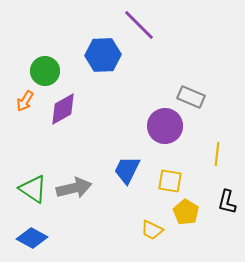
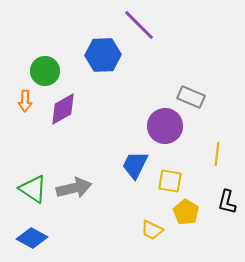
orange arrow: rotated 30 degrees counterclockwise
blue trapezoid: moved 8 px right, 5 px up
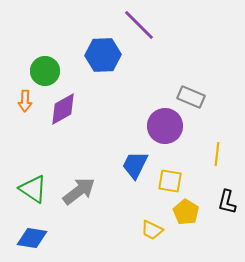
gray arrow: moved 5 px right, 3 px down; rotated 24 degrees counterclockwise
blue diamond: rotated 20 degrees counterclockwise
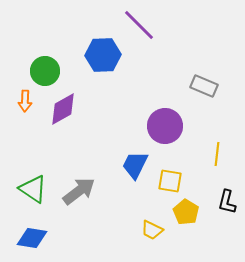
gray rectangle: moved 13 px right, 11 px up
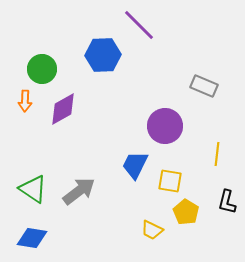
green circle: moved 3 px left, 2 px up
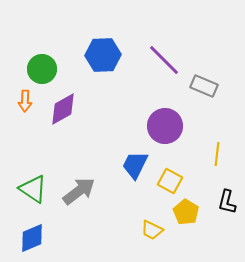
purple line: moved 25 px right, 35 px down
yellow square: rotated 20 degrees clockwise
blue diamond: rotated 32 degrees counterclockwise
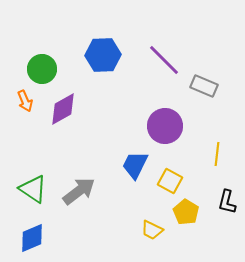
orange arrow: rotated 25 degrees counterclockwise
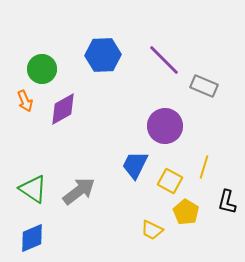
yellow line: moved 13 px left, 13 px down; rotated 10 degrees clockwise
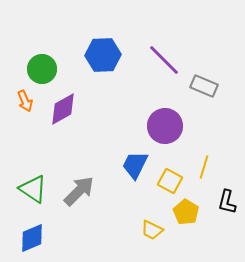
gray arrow: rotated 8 degrees counterclockwise
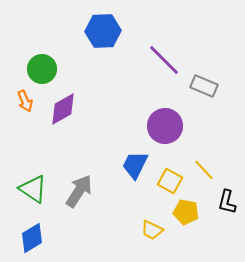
blue hexagon: moved 24 px up
yellow line: moved 3 px down; rotated 60 degrees counterclockwise
gray arrow: rotated 12 degrees counterclockwise
yellow pentagon: rotated 20 degrees counterclockwise
blue diamond: rotated 8 degrees counterclockwise
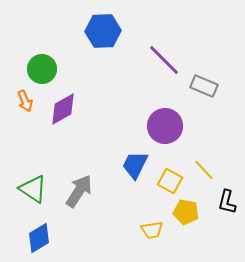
yellow trapezoid: rotated 35 degrees counterclockwise
blue diamond: moved 7 px right
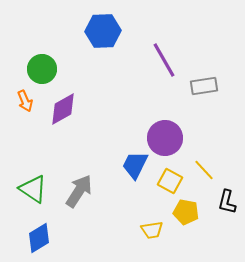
purple line: rotated 15 degrees clockwise
gray rectangle: rotated 32 degrees counterclockwise
purple circle: moved 12 px down
